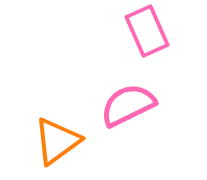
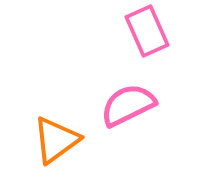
orange triangle: moved 1 px left, 1 px up
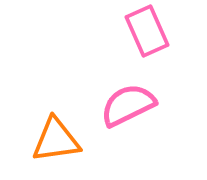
orange triangle: rotated 28 degrees clockwise
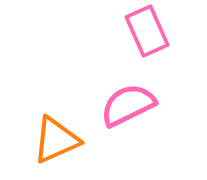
orange triangle: rotated 16 degrees counterclockwise
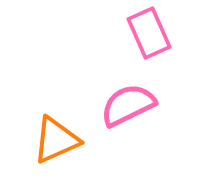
pink rectangle: moved 2 px right, 2 px down
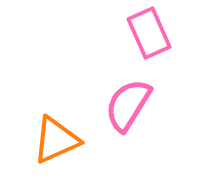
pink semicircle: rotated 32 degrees counterclockwise
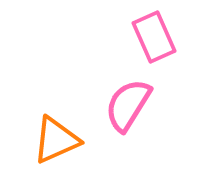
pink rectangle: moved 5 px right, 4 px down
